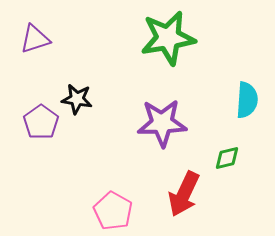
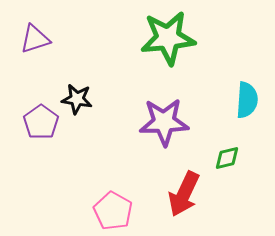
green star: rotated 4 degrees clockwise
purple star: moved 2 px right, 1 px up
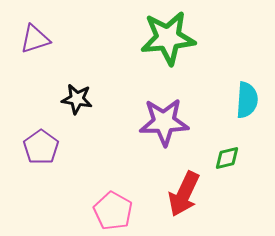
purple pentagon: moved 25 px down
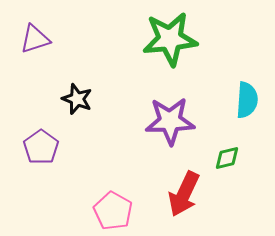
green star: moved 2 px right, 1 px down
black star: rotated 12 degrees clockwise
purple star: moved 6 px right, 1 px up
